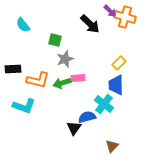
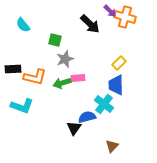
orange L-shape: moved 3 px left, 3 px up
cyan L-shape: moved 2 px left
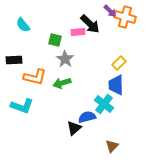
gray star: rotated 18 degrees counterclockwise
black rectangle: moved 1 px right, 9 px up
pink rectangle: moved 46 px up
black triangle: rotated 14 degrees clockwise
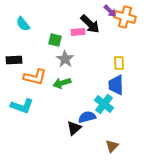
cyan semicircle: moved 1 px up
yellow rectangle: rotated 48 degrees counterclockwise
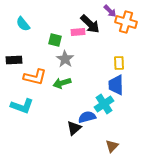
orange cross: moved 1 px right, 5 px down
cyan cross: rotated 18 degrees clockwise
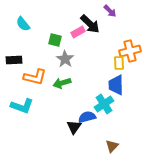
orange cross: moved 4 px right, 29 px down; rotated 30 degrees counterclockwise
pink rectangle: rotated 24 degrees counterclockwise
black triangle: moved 1 px up; rotated 14 degrees counterclockwise
